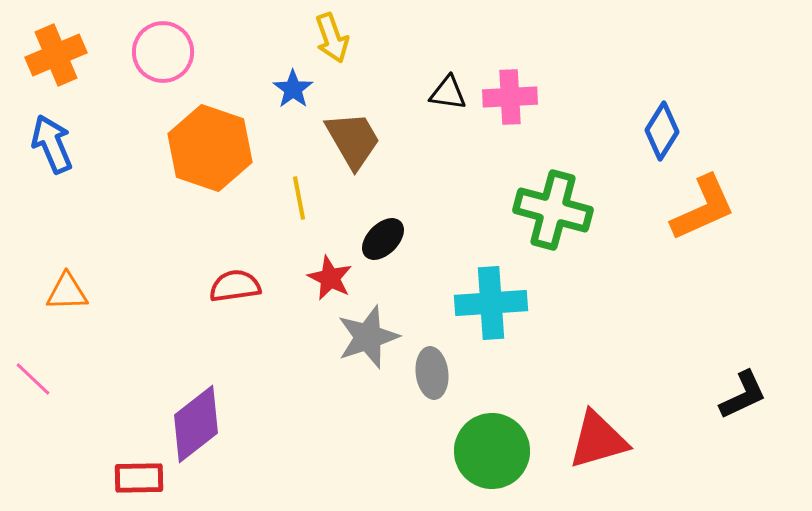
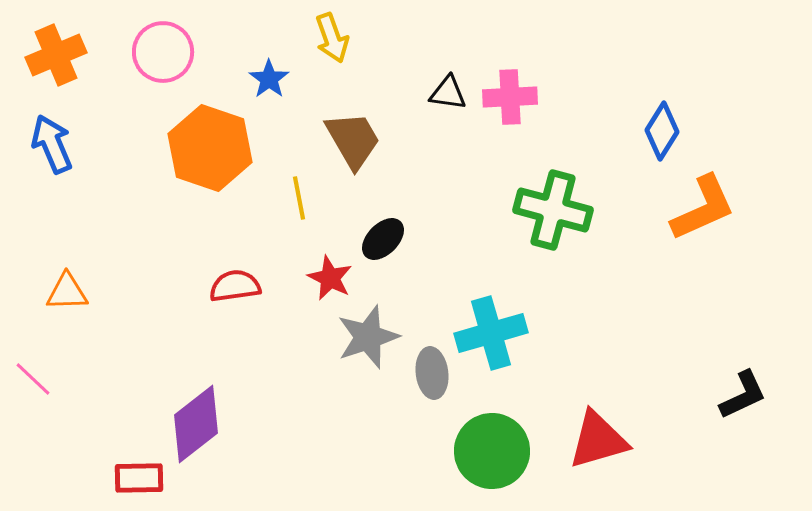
blue star: moved 24 px left, 10 px up
cyan cross: moved 30 px down; rotated 12 degrees counterclockwise
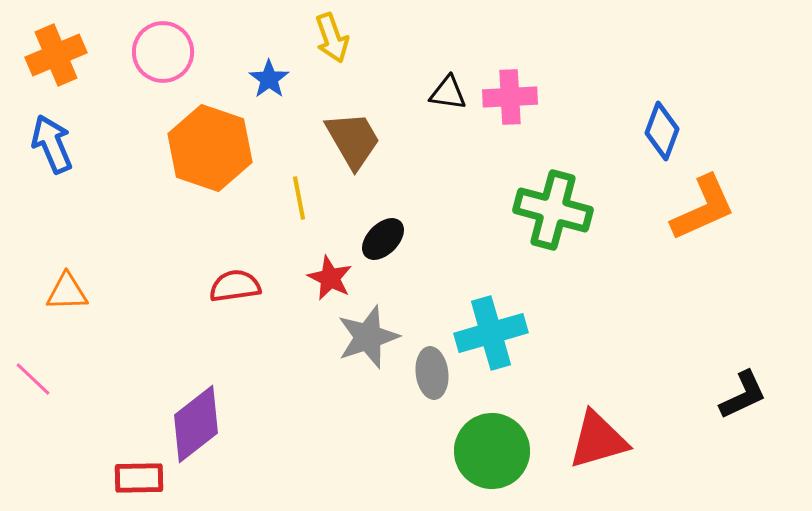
blue diamond: rotated 12 degrees counterclockwise
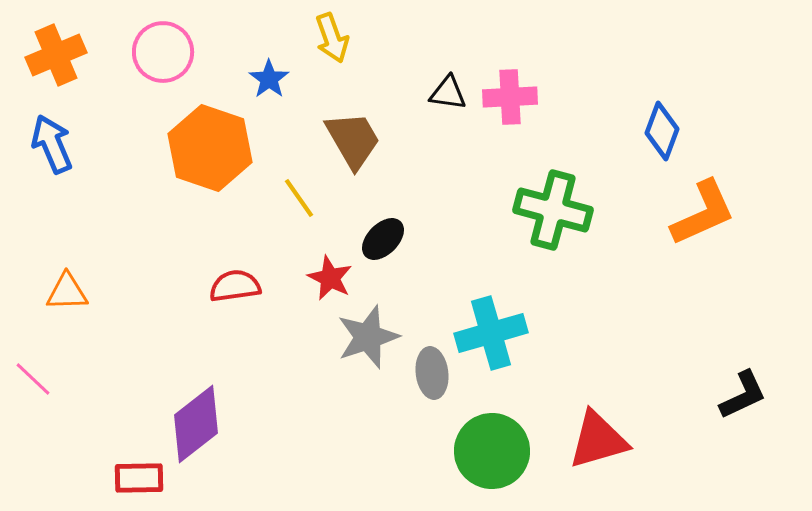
yellow line: rotated 24 degrees counterclockwise
orange L-shape: moved 5 px down
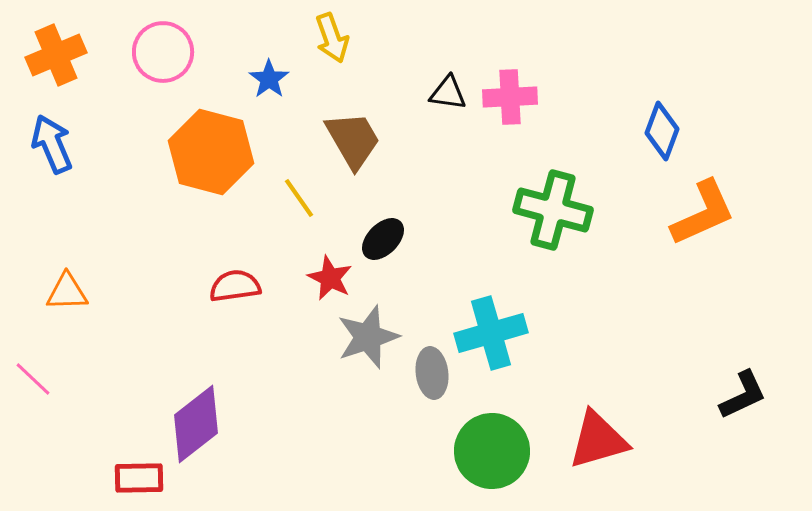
orange hexagon: moved 1 px right, 4 px down; rotated 4 degrees counterclockwise
